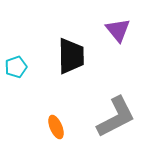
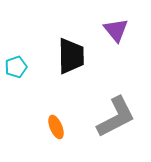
purple triangle: moved 2 px left
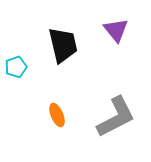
black trapezoid: moved 8 px left, 11 px up; rotated 12 degrees counterclockwise
orange ellipse: moved 1 px right, 12 px up
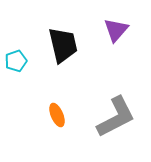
purple triangle: rotated 20 degrees clockwise
cyan pentagon: moved 6 px up
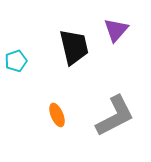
black trapezoid: moved 11 px right, 2 px down
gray L-shape: moved 1 px left, 1 px up
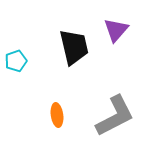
orange ellipse: rotated 15 degrees clockwise
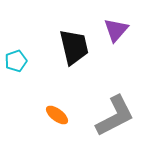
orange ellipse: rotated 45 degrees counterclockwise
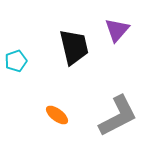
purple triangle: moved 1 px right
gray L-shape: moved 3 px right
